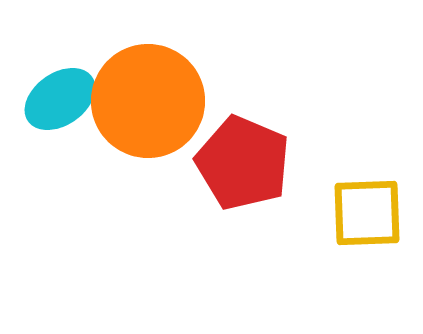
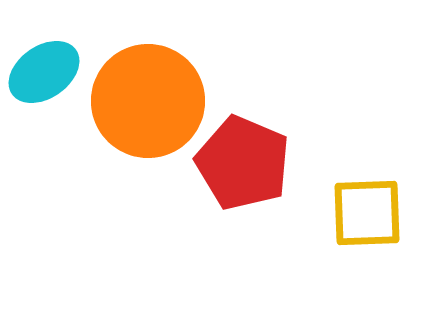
cyan ellipse: moved 16 px left, 27 px up
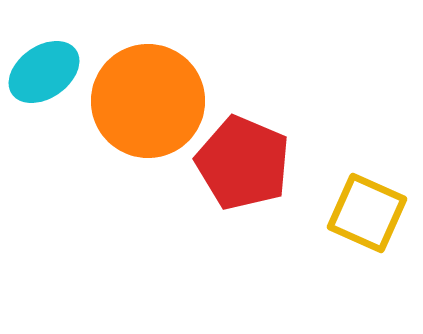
yellow square: rotated 26 degrees clockwise
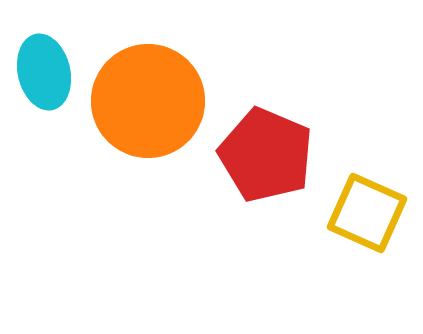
cyan ellipse: rotated 68 degrees counterclockwise
red pentagon: moved 23 px right, 8 px up
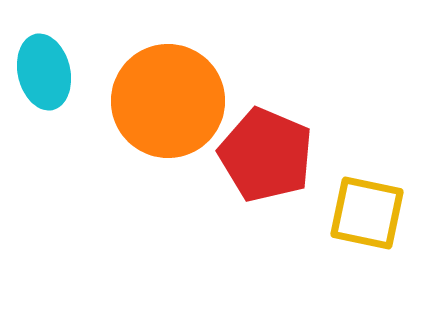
orange circle: moved 20 px right
yellow square: rotated 12 degrees counterclockwise
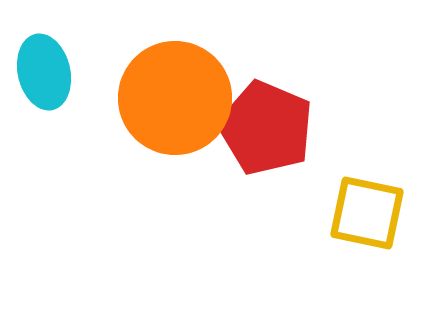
orange circle: moved 7 px right, 3 px up
red pentagon: moved 27 px up
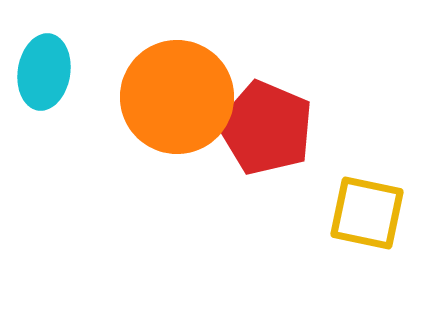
cyan ellipse: rotated 22 degrees clockwise
orange circle: moved 2 px right, 1 px up
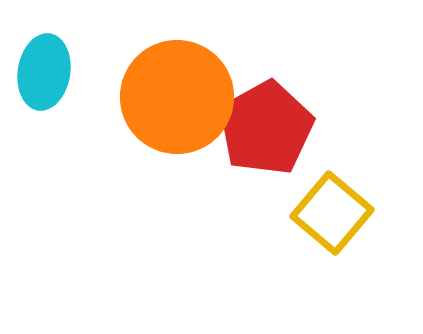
red pentagon: rotated 20 degrees clockwise
yellow square: moved 35 px left; rotated 28 degrees clockwise
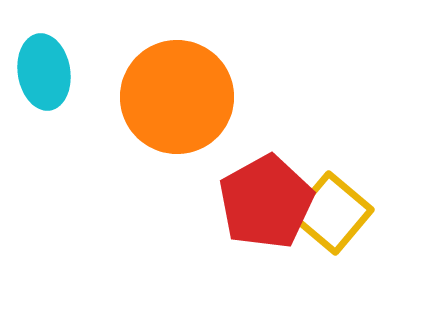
cyan ellipse: rotated 18 degrees counterclockwise
red pentagon: moved 74 px down
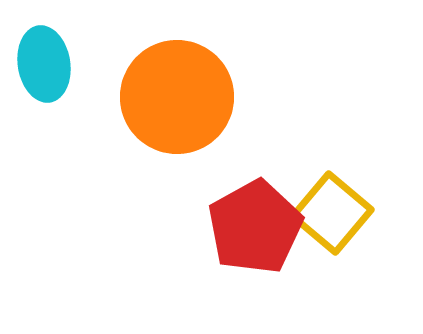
cyan ellipse: moved 8 px up
red pentagon: moved 11 px left, 25 px down
